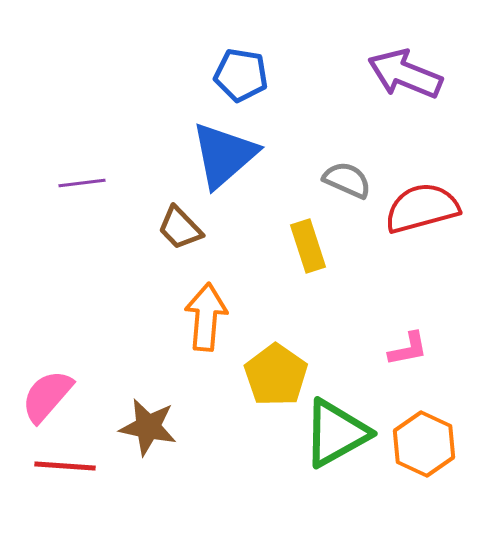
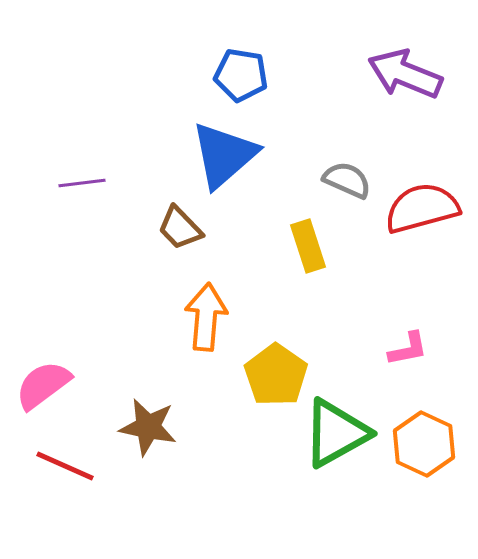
pink semicircle: moved 4 px left, 11 px up; rotated 12 degrees clockwise
red line: rotated 20 degrees clockwise
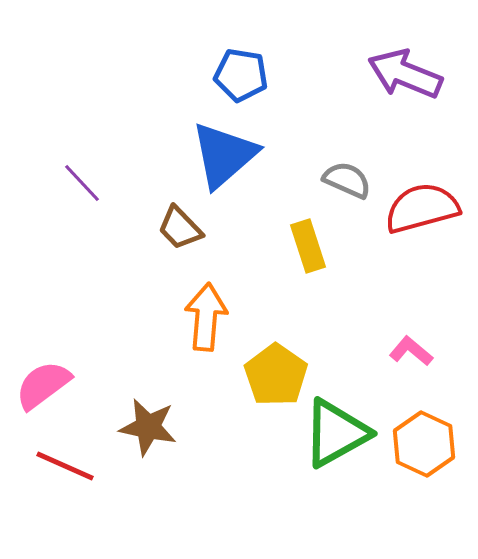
purple line: rotated 54 degrees clockwise
pink L-shape: moved 3 px right, 2 px down; rotated 129 degrees counterclockwise
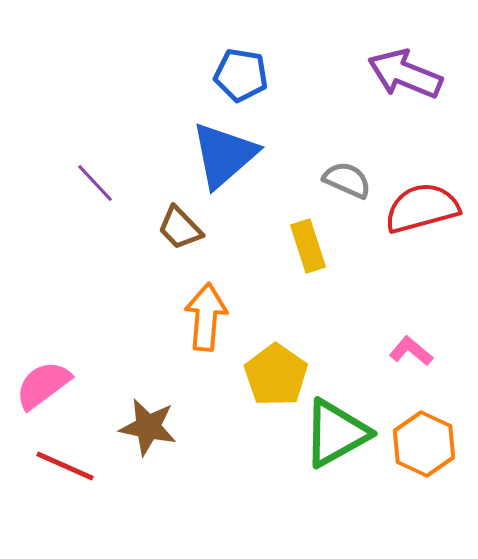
purple line: moved 13 px right
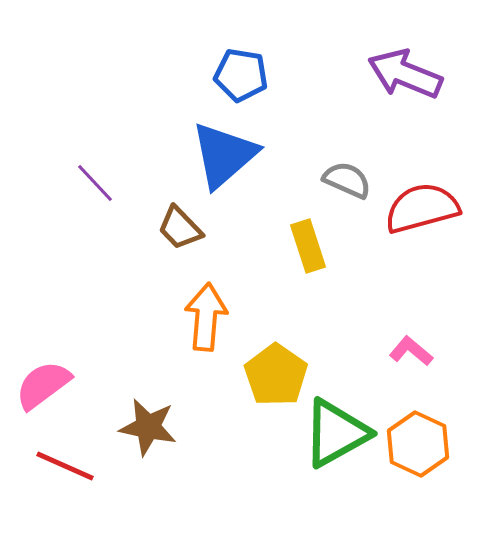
orange hexagon: moved 6 px left
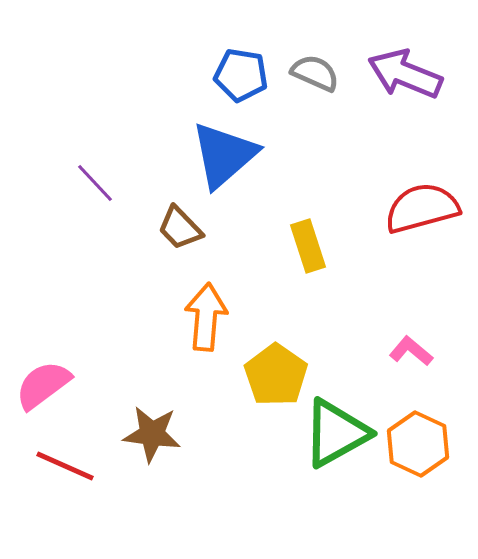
gray semicircle: moved 32 px left, 107 px up
brown star: moved 4 px right, 7 px down; rotated 4 degrees counterclockwise
